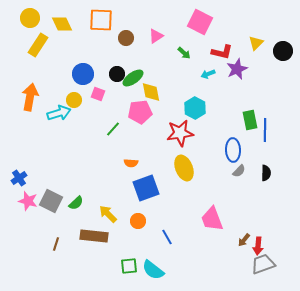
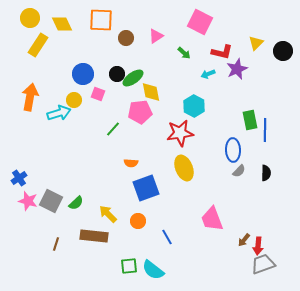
cyan hexagon at (195, 108): moved 1 px left, 2 px up
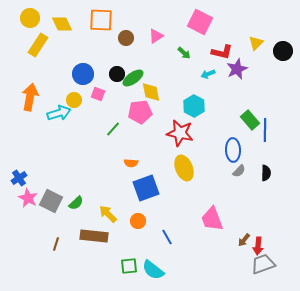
green rectangle at (250, 120): rotated 30 degrees counterclockwise
red star at (180, 133): rotated 20 degrees clockwise
pink star at (28, 201): moved 3 px up; rotated 12 degrees clockwise
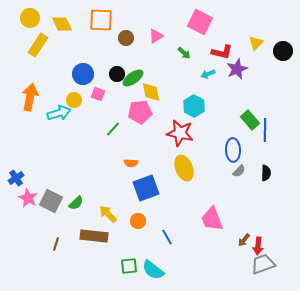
blue cross at (19, 178): moved 3 px left
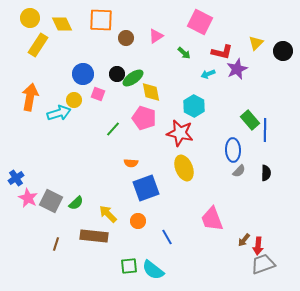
pink pentagon at (140, 112): moved 4 px right, 6 px down; rotated 25 degrees clockwise
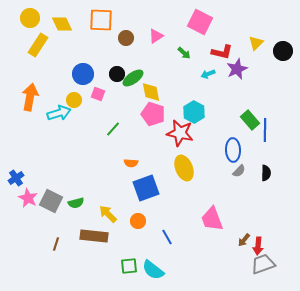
cyan hexagon at (194, 106): moved 6 px down
pink pentagon at (144, 118): moved 9 px right, 4 px up
green semicircle at (76, 203): rotated 28 degrees clockwise
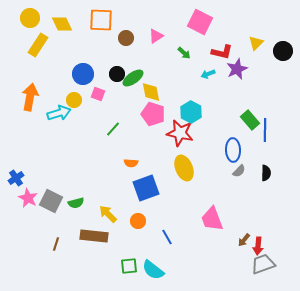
cyan hexagon at (194, 112): moved 3 px left
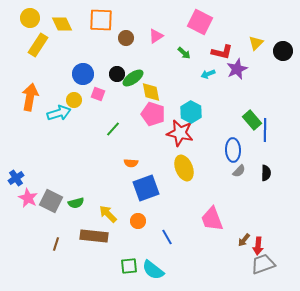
green rectangle at (250, 120): moved 2 px right
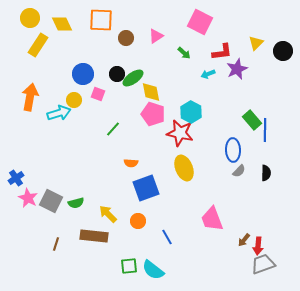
red L-shape at (222, 52): rotated 20 degrees counterclockwise
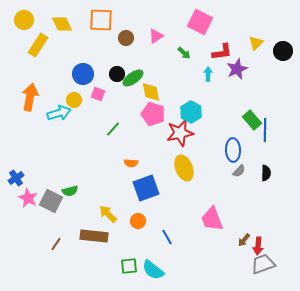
yellow circle at (30, 18): moved 6 px left, 2 px down
cyan arrow at (208, 74): rotated 112 degrees clockwise
red star at (180, 133): rotated 24 degrees counterclockwise
green semicircle at (76, 203): moved 6 px left, 12 px up
brown line at (56, 244): rotated 16 degrees clockwise
